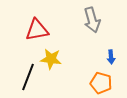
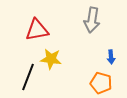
gray arrow: rotated 25 degrees clockwise
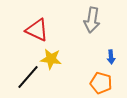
red triangle: rotated 35 degrees clockwise
black line: rotated 20 degrees clockwise
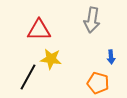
red triangle: moved 2 px right; rotated 25 degrees counterclockwise
black line: rotated 12 degrees counterclockwise
orange pentagon: moved 3 px left
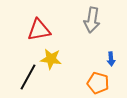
red triangle: rotated 10 degrees counterclockwise
blue arrow: moved 2 px down
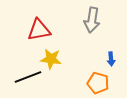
black line: rotated 40 degrees clockwise
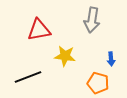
yellow star: moved 14 px right, 3 px up
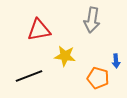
blue arrow: moved 5 px right, 2 px down
black line: moved 1 px right, 1 px up
orange pentagon: moved 5 px up
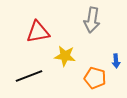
red triangle: moved 1 px left, 2 px down
orange pentagon: moved 3 px left
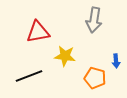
gray arrow: moved 2 px right
